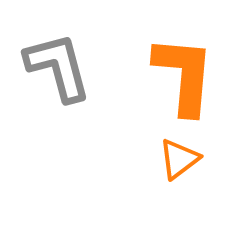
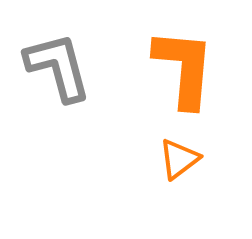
orange L-shape: moved 7 px up
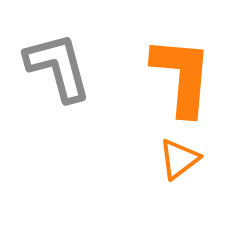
orange L-shape: moved 2 px left, 8 px down
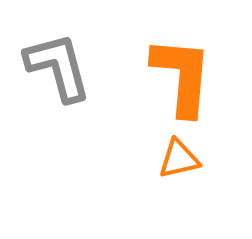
orange triangle: rotated 24 degrees clockwise
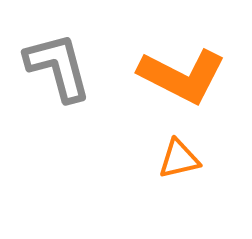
orange L-shape: rotated 112 degrees clockwise
